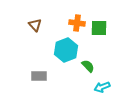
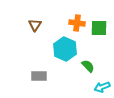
brown triangle: rotated 16 degrees clockwise
cyan hexagon: moved 1 px left, 1 px up; rotated 15 degrees counterclockwise
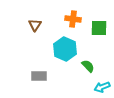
orange cross: moved 4 px left, 4 px up
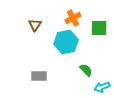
orange cross: moved 1 px up; rotated 35 degrees counterclockwise
cyan hexagon: moved 1 px right, 7 px up; rotated 25 degrees clockwise
green semicircle: moved 2 px left, 4 px down
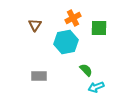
cyan arrow: moved 6 px left
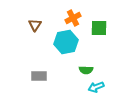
green semicircle: rotated 136 degrees clockwise
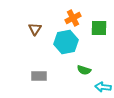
brown triangle: moved 4 px down
green semicircle: moved 2 px left; rotated 16 degrees clockwise
cyan arrow: moved 7 px right; rotated 28 degrees clockwise
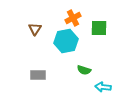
cyan hexagon: moved 1 px up
gray rectangle: moved 1 px left, 1 px up
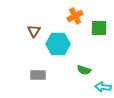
orange cross: moved 2 px right, 2 px up
brown triangle: moved 1 px left, 2 px down
cyan hexagon: moved 8 px left, 3 px down; rotated 10 degrees clockwise
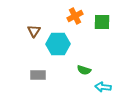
green square: moved 3 px right, 6 px up
